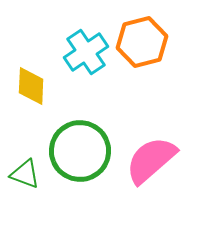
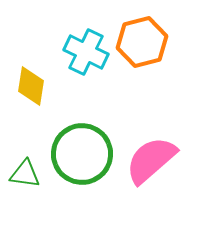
cyan cross: rotated 30 degrees counterclockwise
yellow diamond: rotated 6 degrees clockwise
green circle: moved 2 px right, 3 px down
green triangle: rotated 12 degrees counterclockwise
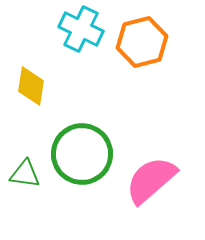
cyan cross: moved 5 px left, 23 px up
pink semicircle: moved 20 px down
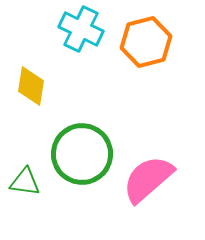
orange hexagon: moved 4 px right
green triangle: moved 8 px down
pink semicircle: moved 3 px left, 1 px up
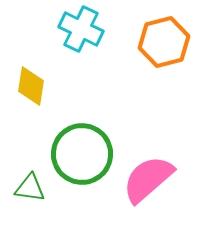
orange hexagon: moved 18 px right
green triangle: moved 5 px right, 6 px down
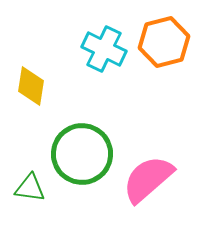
cyan cross: moved 23 px right, 20 px down
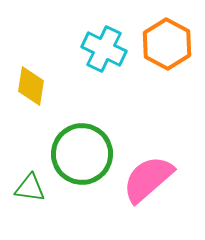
orange hexagon: moved 3 px right, 2 px down; rotated 18 degrees counterclockwise
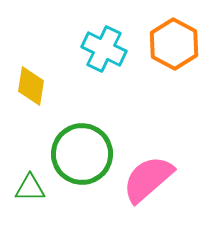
orange hexagon: moved 7 px right
green triangle: rotated 8 degrees counterclockwise
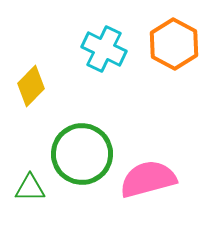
yellow diamond: rotated 36 degrees clockwise
pink semicircle: rotated 26 degrees clockwise
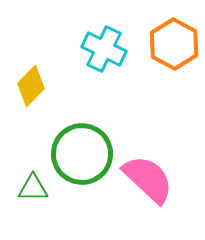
pink semicircle: rotated 58 degrees clockwise
green triangle: moved 3 px right
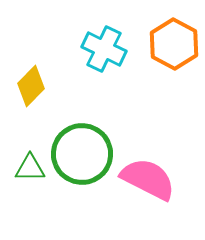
pink semicircle: rotated 16 degrees counterclockwise
green triangle: moved 3 px left, 20 px up
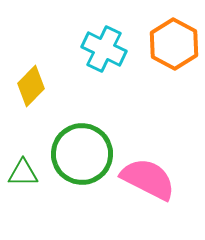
green triangle: moved 7 px left, 5 px down
